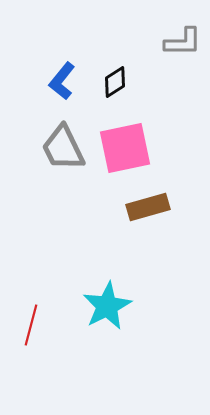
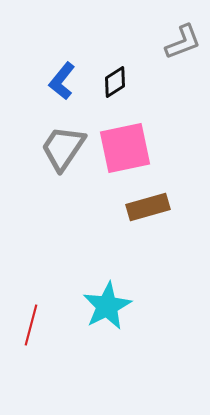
gray L-shape: rotated 21 degrees counterclockwise
gray trapezoid: rotated 60 degrees clockwise
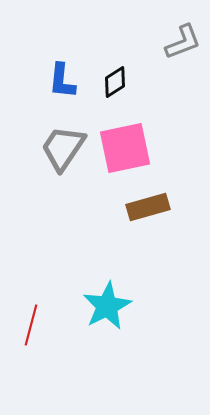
blue L-shape: rotated 33 degrees counterclockwise
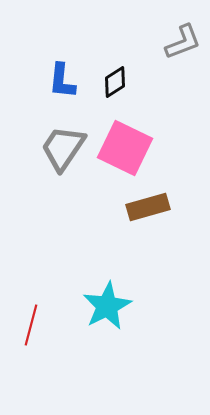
pink square: rotated 38 degrees clockwise
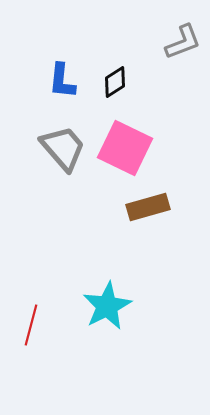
gray trapezoid: rotated 105 degrees clockwise
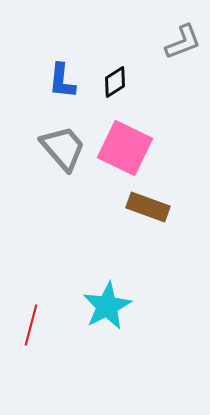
brown rectangle: rotated 36 degrees clockwise
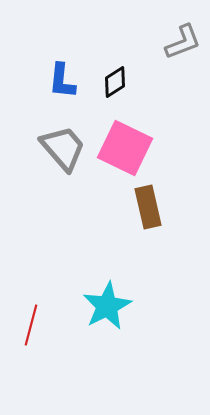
brown rectangle: rotated 57 degrees clockwise
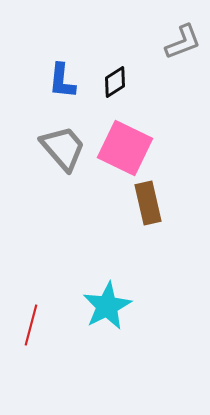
brown rectangle: moved 4 px up
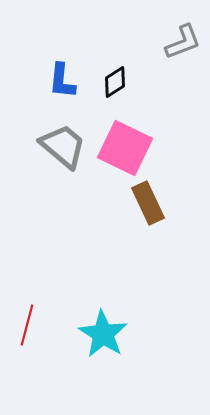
gray trapezoid: moved 2 px up; rotated 9 degrees counterclockwise
brown rectangle: rotated 12 degrees counterclockwise
cyan star: moved 4 px left, 28 px down; rotated 12 degrees counterclockwise
red line: moved 4 px left
